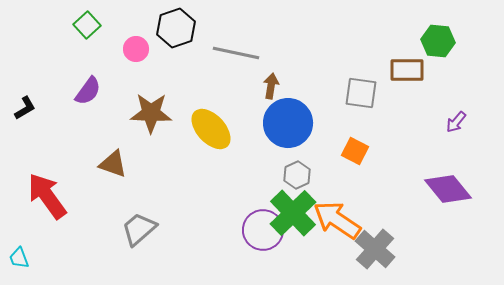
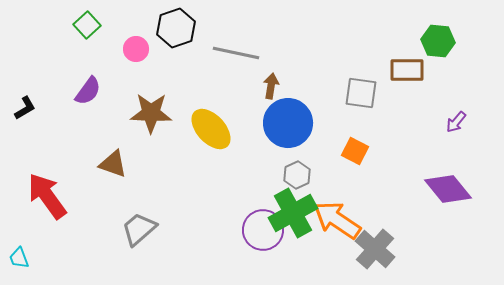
green cross: rotated 15 degrees clockwise
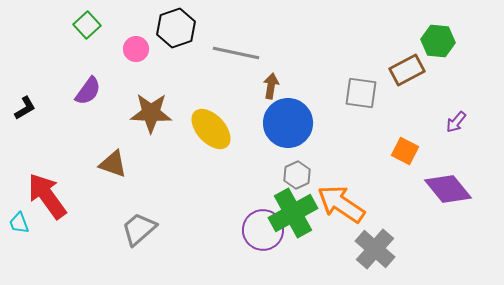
brown rectangle: rotated 28 degrees counterclockwise
orange square: moved 50 px right
orange arrow: moved 4 px right, 16 px up
cyan trapezoid: moved 35 px up
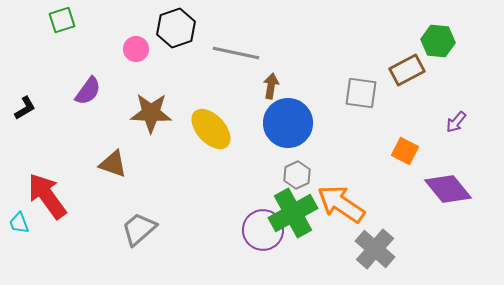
green square: moved 25 px left, 5 px up; rotated 24 degrees clockwise
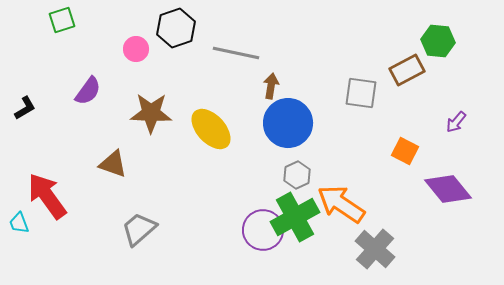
green cross: moved 2 px right, 4 px down
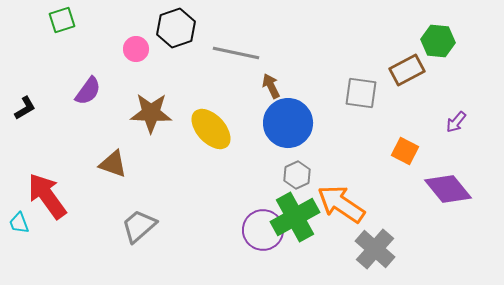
brown arrow: rotated 35 degrees counterclockwise
gray trapezoid: moved 3 px up
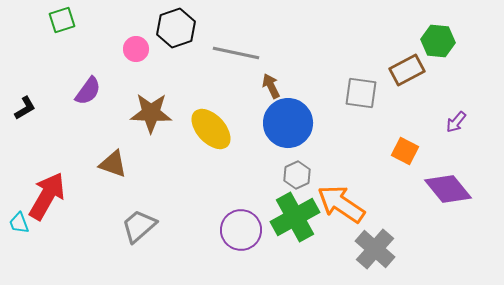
red arrow: rotated 66 degrees clockwise
purple circle: moved 22 px left
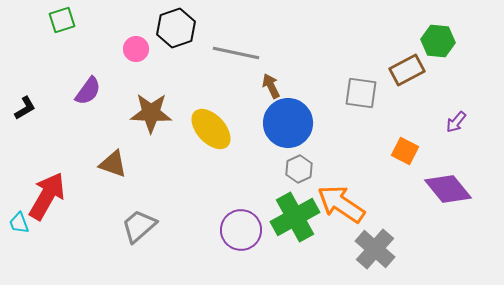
gray hexagon: moved 2 px right, 6 px up
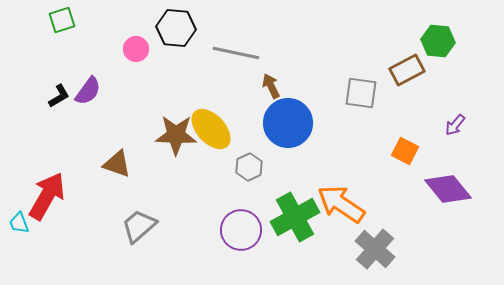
black hexagon: rotated 24 degrees clockwise
black L-shape: moved 34 px right, 12 px up
brown star: moved 25 px right, 22 px down
purple arrow: moved 1 px left, 3 px down
brown triangle: moved 4 px right
gray hexagon: moved 50 px left, 2 px up
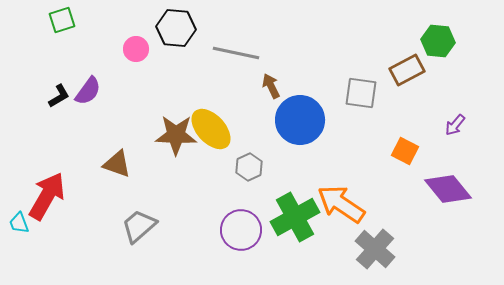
blue circle: moved 12 px right, 3 px up
